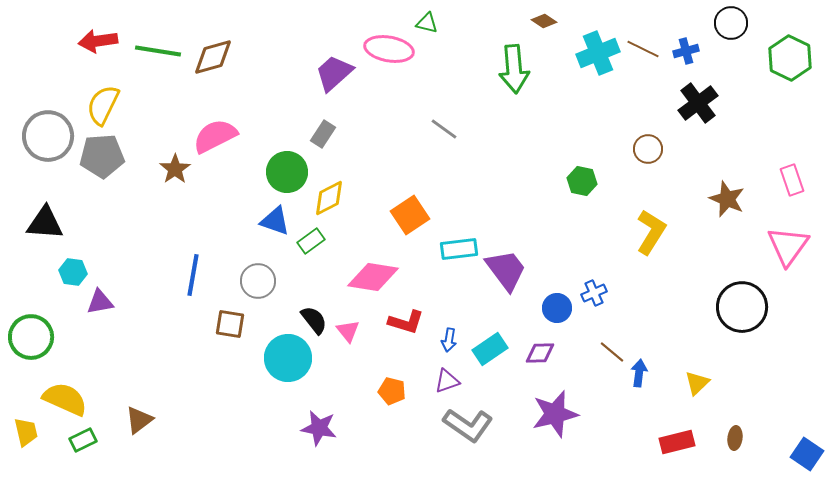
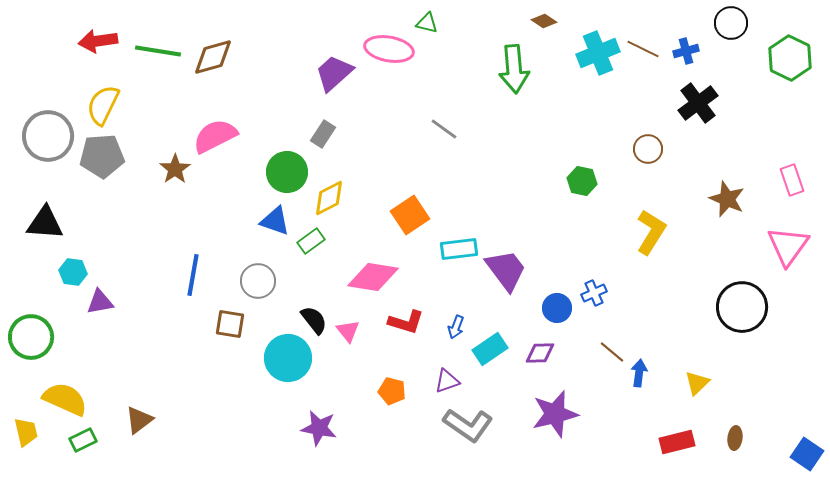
blue arrow at (449, 340): moved 7 px right, 13 px up; rotated 10 degrees clockwise
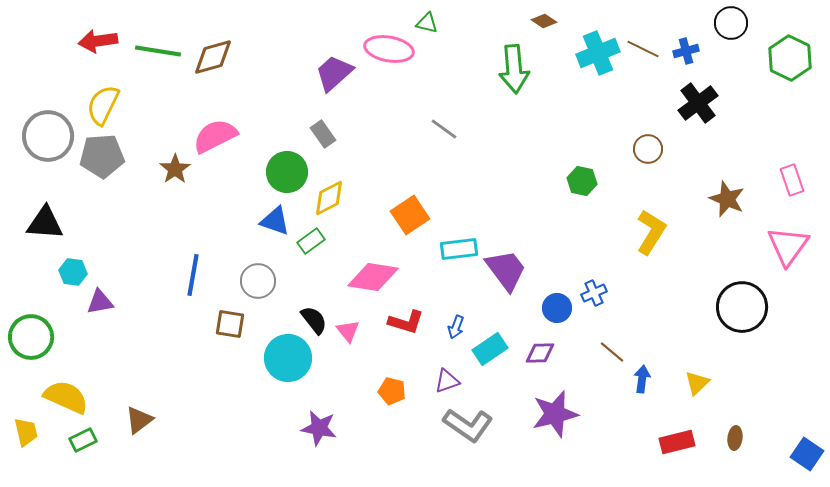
gray rectangle at (323, 134): rotated 68 degrees counterclockwise
blue arrow at (639, 373): moved 3 px right, 6 px down
yellow semicircle at (65, 399): moved 1 px right, 2 px up
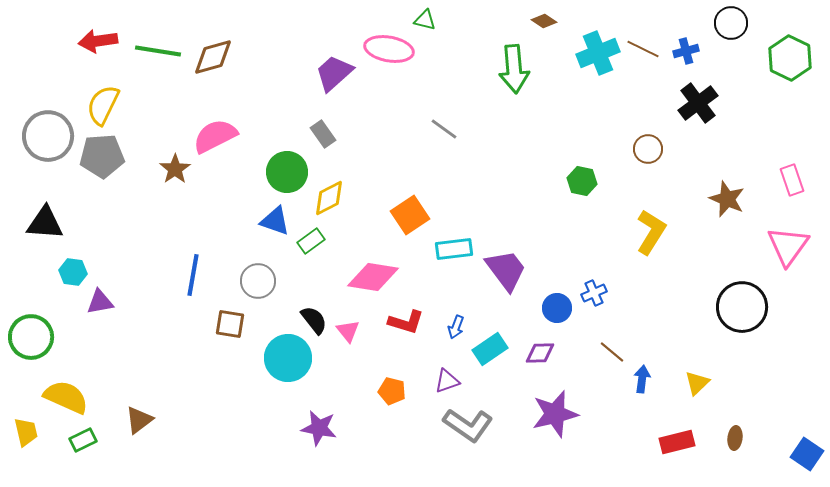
green triangle at (427, 23): moved 2 px left, 3 px up
cyan rectangle at (459, 249): moved 5 px left
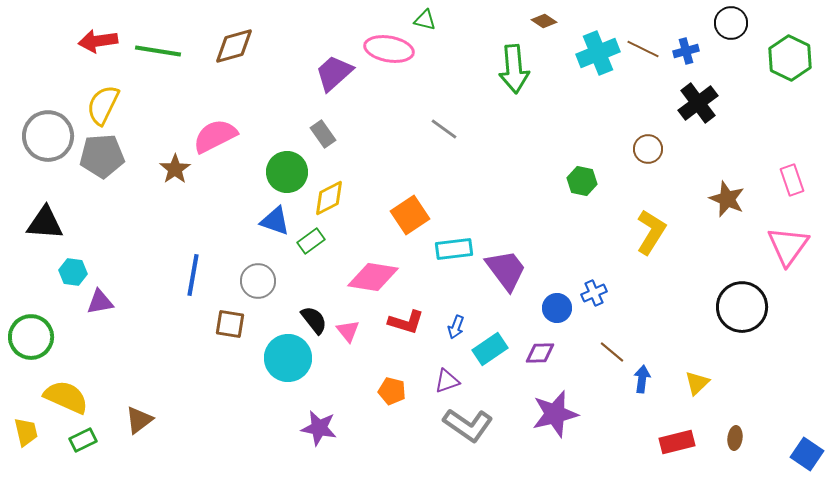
brown diamond at (213, 57): moved 21 px right, 11 px up
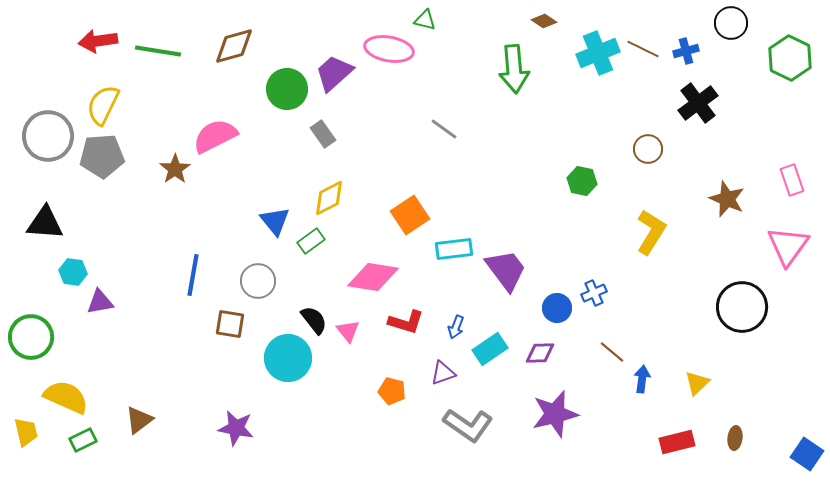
green circle at (287, 172): moved 83 px up
blue triangle at (275, 221): rotated 32 degrees clockwise
purple triangle at (447, 381): moved 4 px left, 8 px up
purple star at (319, 428): moved 83 px left
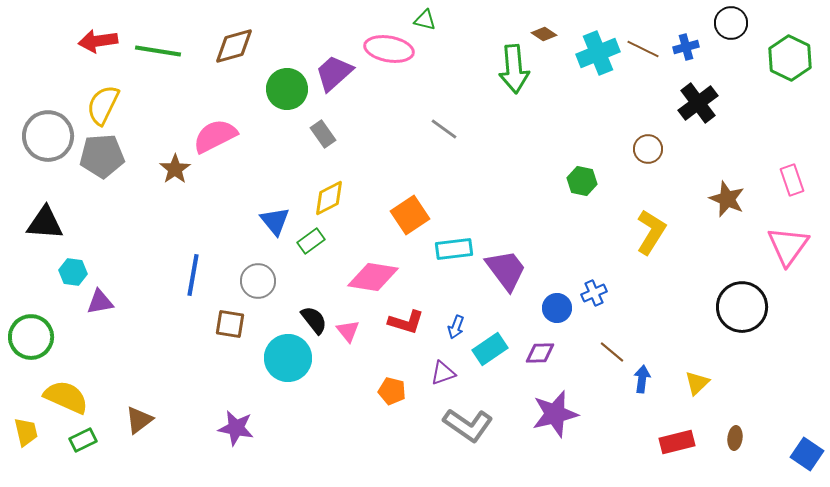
brown diamond at (544, 21): moved 13 px down
blue cross at (686, 51): moved 4 px up
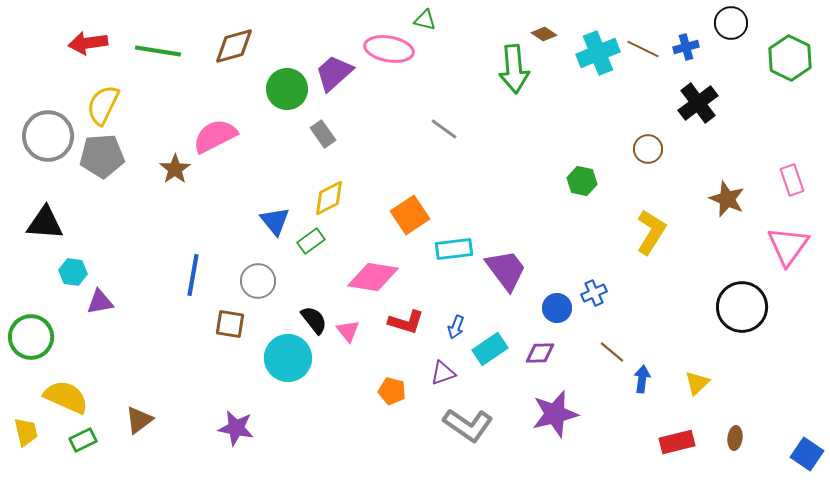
red arrow at (98, 41): moved 10 px left, 2 px down
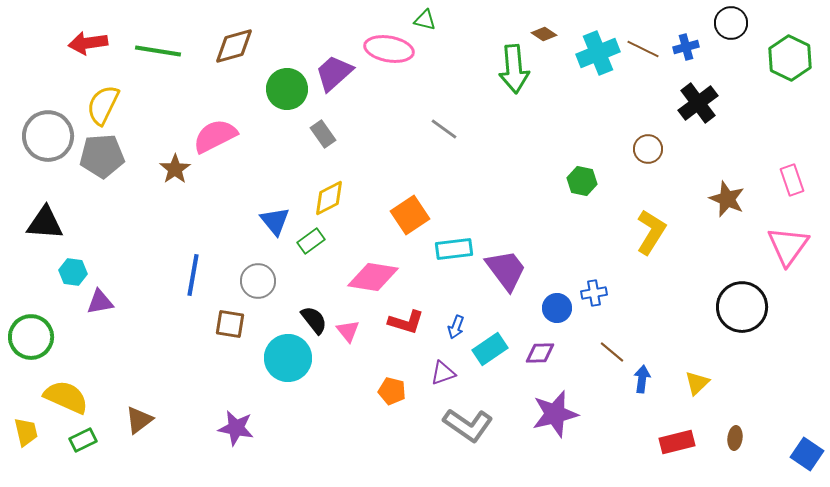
blue cross at (594, 293): rotated 15 degrees clockwise
